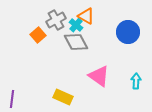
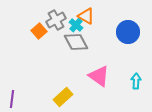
orange square: moved 1 px right, 4 px up
yellow rectangle: rotated 66 degrees counterclockwise
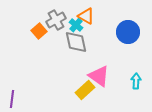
gray diamond: rotated 15 degrees clockwise
yellow rectangle: moved 22 px right, 7 px up
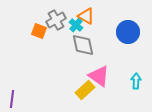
orange square: rotated 28 degrees counterclockwise
gray diamond: moved 7 px right, 3 px down
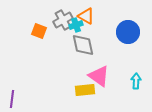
gray cross: moved 7 px right
cyan cross: rotated 32 degrees clockwise
yellow rectangle: rotated 36 degrees clockwise
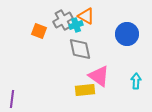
blue circle: moved 1 px left, 2 px down
gray diamond: moved 3 px left, 4 px down
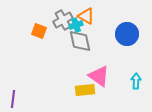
gray diamond: moved 8 px up
purple line: moved 1 px right
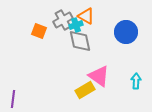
blue circle: moved 1 px left, 2 px up
yellow rectangle: rotated 24 degrees counterclockwise
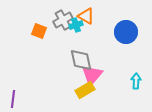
gray diamond: moved 1 px right, 19 px down
pink triangle: moved 7 px left, 1 px up; rotated 35 degrees clockwise
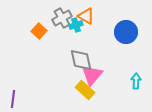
gray cross: moved 1 px left, 2 px up
orange square: rotated 21 degrees clockwise
yellow rectangle: rotated 72 degrees clockwise
